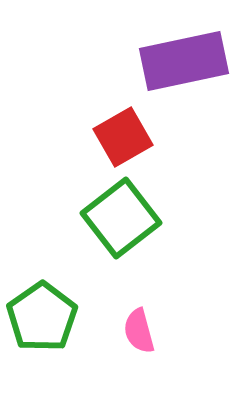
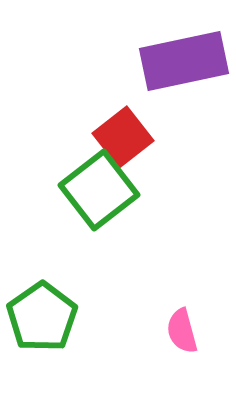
red square: rotated 8 degrees counterclockwise
green square: moved 22 px left, 28 px up
pink semicircle: moved 43 px right
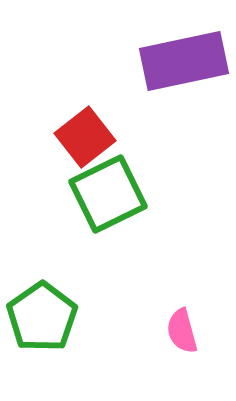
red square: moved 38 px left
green square: moved 9 px right, 4 px down; rotated 12 degrees clockwise
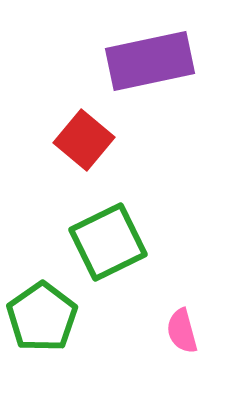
purple rectangle: moved 34 px left
red square: moved 1 px left, 3 px down; rotated 12 degrees counterclockwise
green square: moved 48 px down
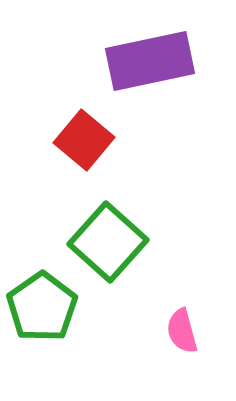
green square: rotated 22 degrees counterclockwise
green pentagon: moved 10 px up
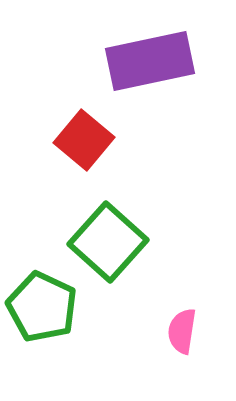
green pentagon: rotated 12 degrees counterclockwise
pink semicircle: rotated 24 degrees clockwise
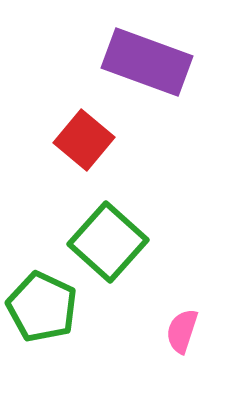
purple rectangle: moved 3 px left, 1 px down; rotated 32 degrees clockwise
pink semicircle: rotated 9 degrees clockwise
